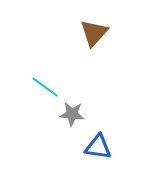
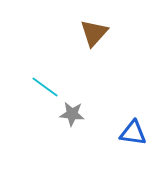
blue triangle: moved 35 px right, 14 px up
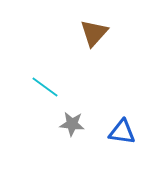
gray star: moved 10 px down
blue triangle: moved 11 px left, 1 px up
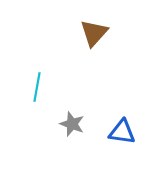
cyan line: moved 8 px left; rotated 64 degrees clockwise
gray star: rotated 15 degrees clockwise
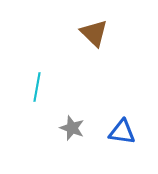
brown triangle: rotated 28 degrees counterclockwise
gray star: moved 4 px down
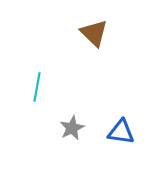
gray star: rotated 25 degrees clockwise
blue triangle: moved 1 px left
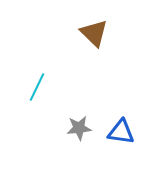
cyan line: rotated 16 degrees clockwise
gray star: moved 7 px right; rotated 20 degrees clockwise
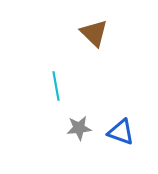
cyan line: moved 19 px right, 1 px up; rotated 36 degrees counterclockwise
blue triangle: rotated 12 degrees clockwise
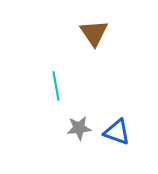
brown triangle: rotated 12 degrees clockwise
blue triangle: moved 4 px left
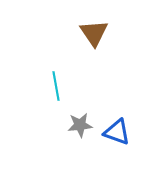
gray star: moved 1 px right, 3 px up
